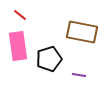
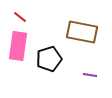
red line: moved 2 px down
pink rectangle: rotated 16 degrees clockwise
purple line: moved 11 px right
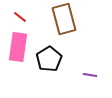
brown rectangle: moved 18 px left, 13 px up; rotated 64 degrees clockwise
pink rectangle: moved 1 px down
black pentagon: rotated 15 degrees counterclockwise
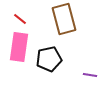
red line: moved 2 px down
pink rectangle: moved 1 px right
black pentagon: rotated 20 degrees clockwise
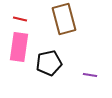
red line: rotated 24 degrees counterclockwise
black pentagon: moved 4 px down
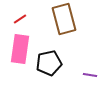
red line: rotated 48 degrees counterclockwise
pink rectangle: moved 1 px right, 2 px down
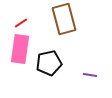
red line: moved 1 px right, 4 px down
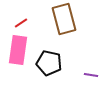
pink rectangle: moved 2 px left, 1 px down
black pentagon: rotated 25 degrees clockwise
purple line: moved 1 px right
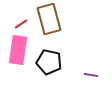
brown rectangle: moved 15 px left
red line: moved 1 px down
black pentagon: moved 1 px up
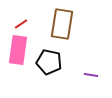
brown rectangle: moved 13 px right, 5 px down; rotated 24 degrees clockwise
